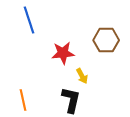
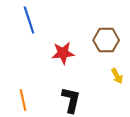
yellow arrow: moved 35 px right
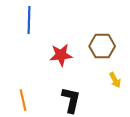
blue line: rotated 20 degrees clockwise
brown hexagon: moved 4 px left, 6 px down
red star: moved 2 px left, 2 px down
yellow arrow: moved 2 px left, 4 px down
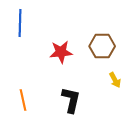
blue line: moved 9 px left, 3 px down
red star: moved 3 px up
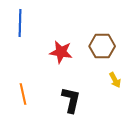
red star: rotated 15 degrees clockwise
orange line: moved 6 px up
